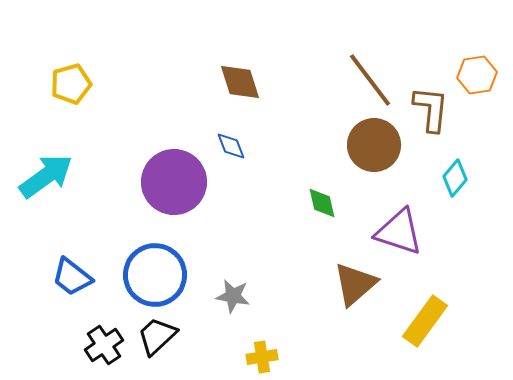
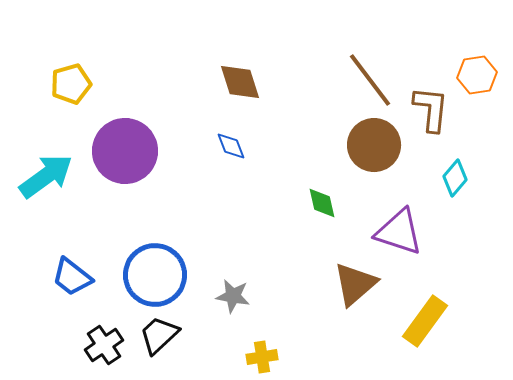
purple circle: moved 49 px left, 31 px up
black trapezoid: moved 2 px right, 1 px up
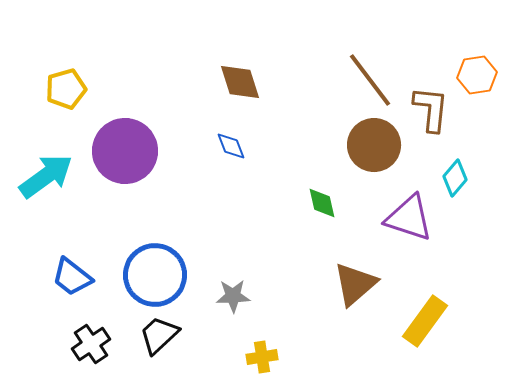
yellow pentagon: moved 5 px left, 5 px down
purple triangle: moved 10 px right, 14 px up
gray star: rotated 12 degrees counterclockwise
black cross: moved 13 px left, 1 px up
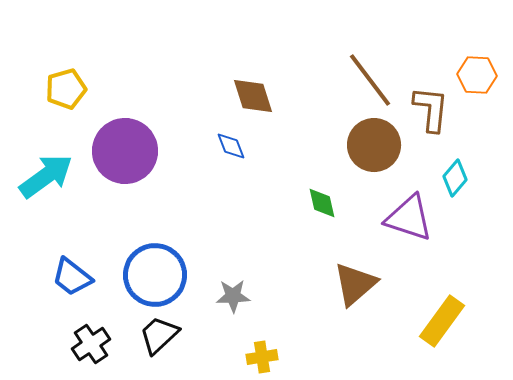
orange hexagon: rotated 12 degrees clockwise
brown diamond: moved 13 px right, 14 px down
yellow rectangle: moved 17 px right
